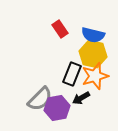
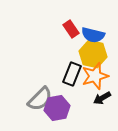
red rectangle: moved 11 px right
black arrow: moved 21 px right
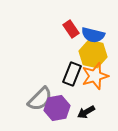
black arrow: moved 16 px left, 14 px down
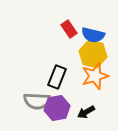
red rectangle: moved 2 px left
black rectangle: moved 15 px left, 3 px down
gray semicircle: moved 3 px left, 2 px down; rotated 48 degrees clockwise
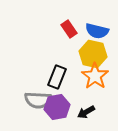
blue semicircle: moved 4 px right, 4 px up
orange star: rotated 20 degrees counterclockwise
gray semicircle: moved 1 px right, 1 px up
purple hexagon: moved 1 px up
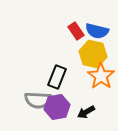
red rectangle: moved 7 px right, 2 px down
orange star: moved 6 px right
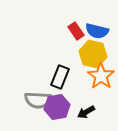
black rectangle: moved 3 px right
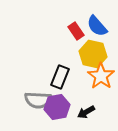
blue semicircle: moved 5 px up; rotated 35 degrees clockwise
